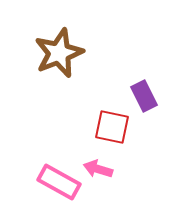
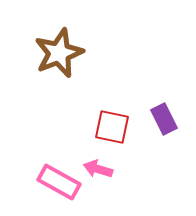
purple rectangle: moved 20 px right, 23 px down
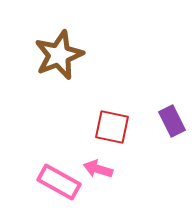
brown star: moved 2 px down
purple rectangle: moved 8 px right, 2 px down
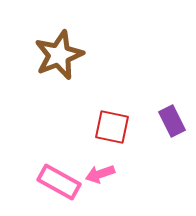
pink arrow: moved 2 px right, 5 px down; rotated 36 degrees counterclockwise
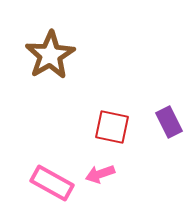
brown star: moved 9 px left; rotated 9 degrees counterclockwise
purple rectangle: moved 3 px left, 1 px down
pink rectangle: moved 7 px left, 1 px down
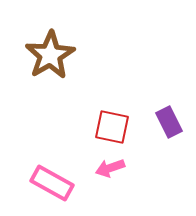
pink arrow: moved 10 px right, 6 px up
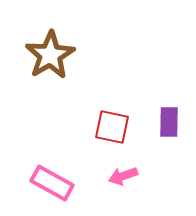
purple rectangle: rotated 28 degrees clockwise
pink arrow: moved 13 px right, 8 px down
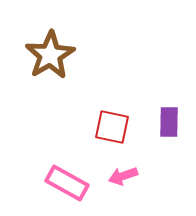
pink rectangle: moved 15 px right
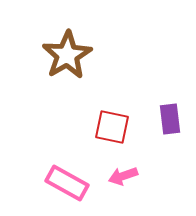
brown star: moved 17 px right
purple rectangle: moved 1 px right, 3 px up; rotated 8 degrees counterclockwise
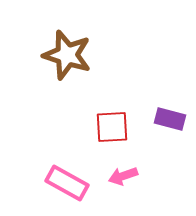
brown star: rotated 24 degrees counterclockwise
purple rectangle: rotated 68 degrees counterclockwise
red square: rotated 15 degrees counterclockwise
